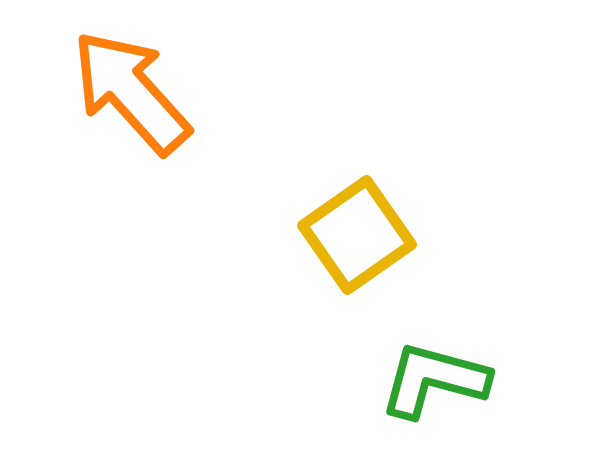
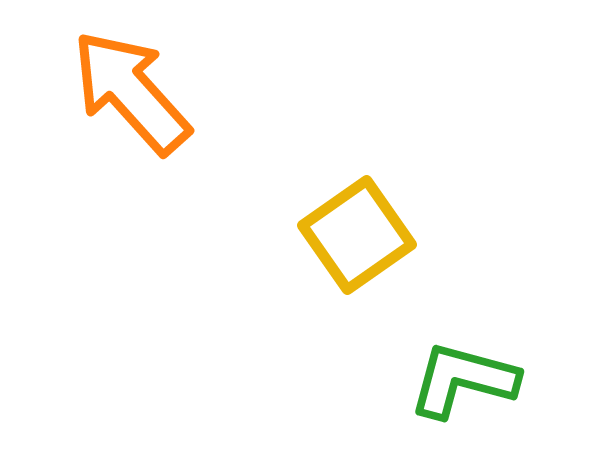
green L-shape: moved 29 px right
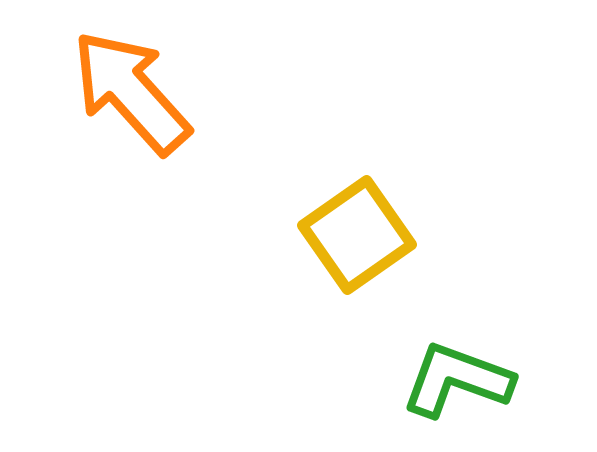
green L-shape: moved 6 px left; rotated 5 degrees clockwise
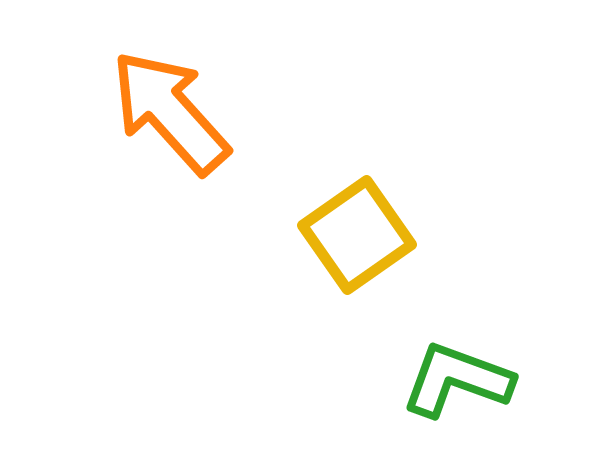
orange arrow: moved 39 px right, 20 px down
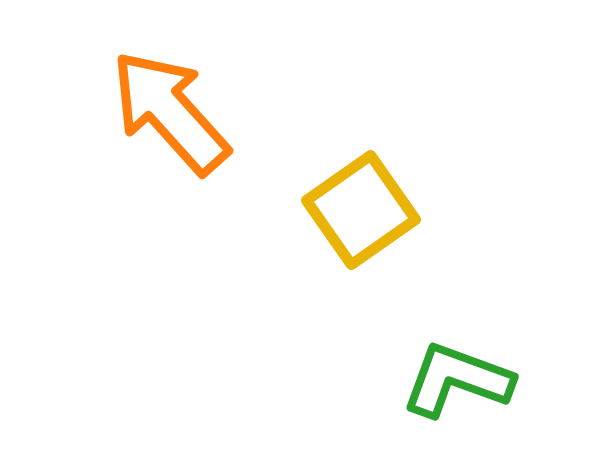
yellow square: moved 4 px right, 25 px up
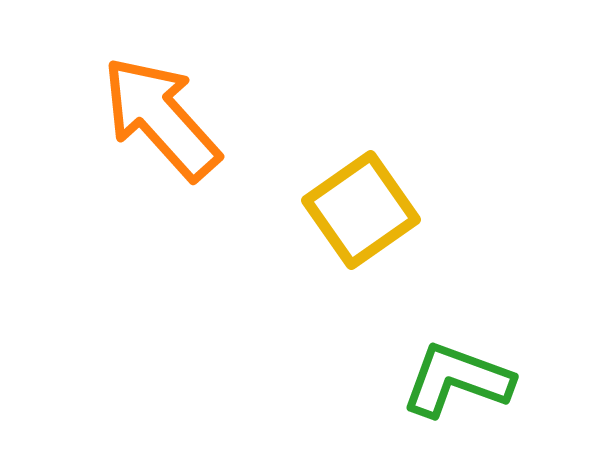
orange arrow: moved 9 px left, 6 px down
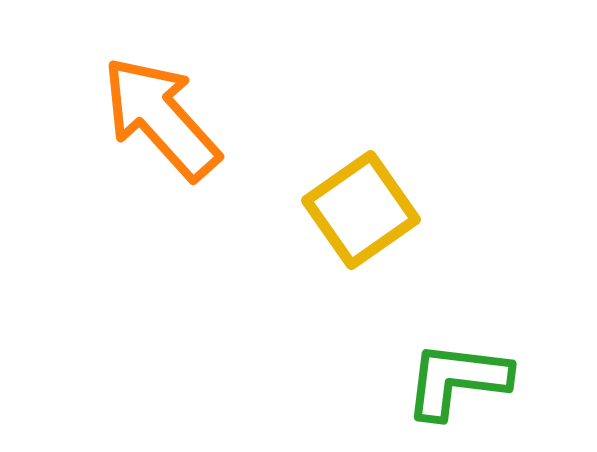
green L-shape: rotated 13 degrees counterclockwise
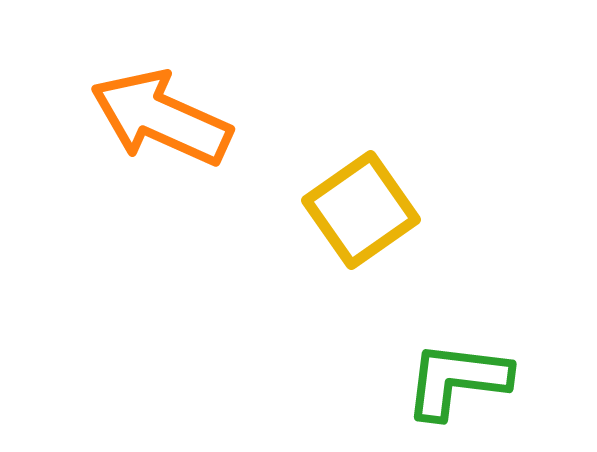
orange arrow: rotated 24 degrees counterclockwise
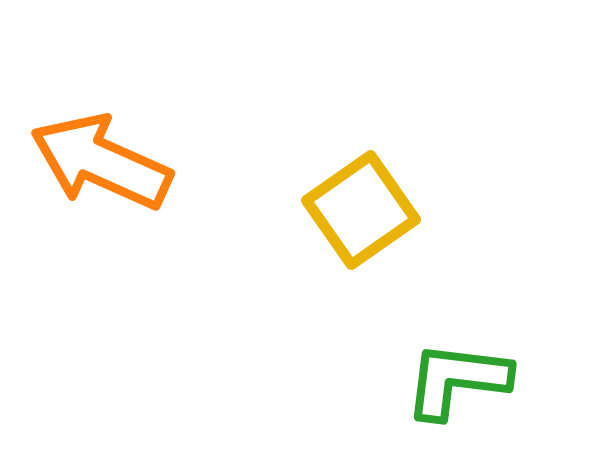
orange arrow: moved 60 px left, 44 px down
